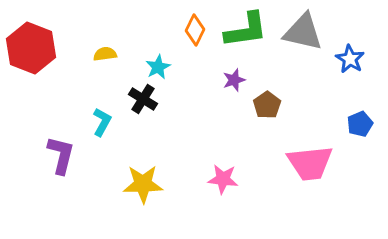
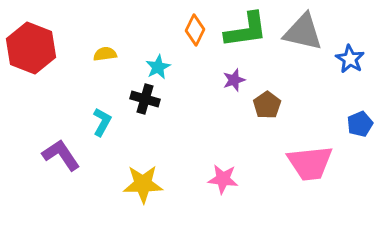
black cross: moved 2 px right; rotated 16 degrees counterclockwise
purple L-shape: rotated 48 degrees counterclockwise
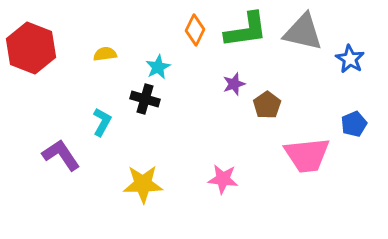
purple star: moved 4 px down
blue pentagon: moved 6 px left
pink trapezoid: moved 3 px left, 8 px up
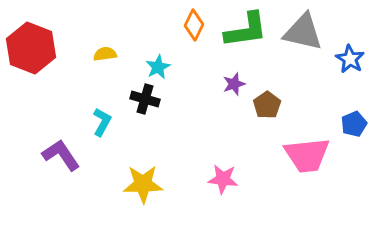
orange diamond: moved 1 px left, 5 px up
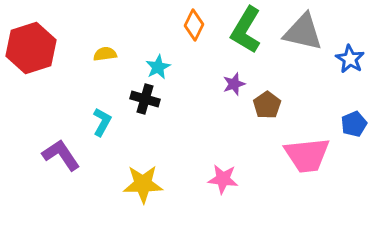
green L-shape: rotated 129 degrees clockwise
red hexagon: rotated 21 degrees clockwise
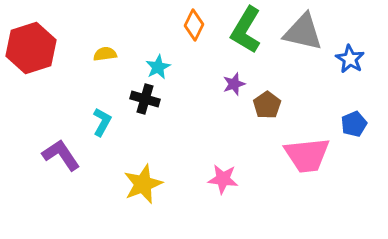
yellow star: rotated 21 degrees counterclockwise
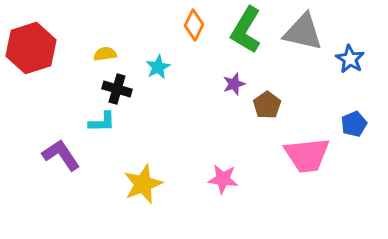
black cross: moved 28 px left, 10 px up
cyan L-shape: rotated 60 degrees clockwise
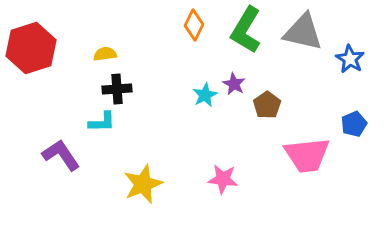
cyan star: moved 47 px right, 28 px down
purple star: rotated 25 degrees counterclockwise
black cross: rotated 20 degrees counterclockwise
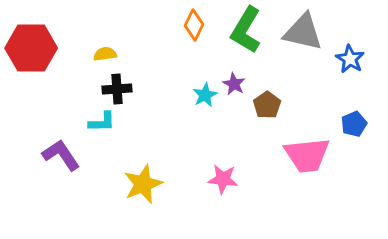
red hexagon: rotated 18 degrees clockwise
